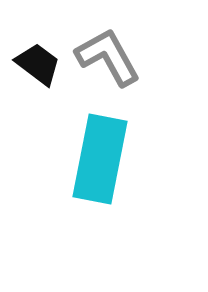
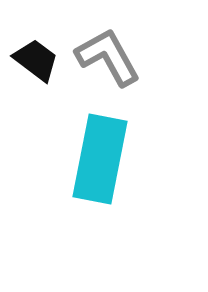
black trapezoid: moved 2 px left, 4 px up
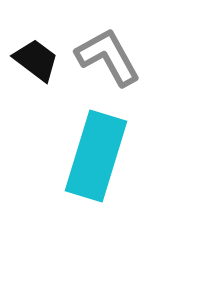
cyan rectangle: moved 4 px left, 3 px up; rotated 6 degrees clockwise
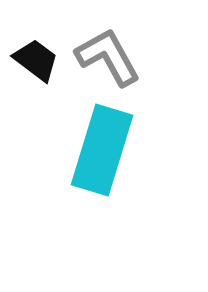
cyan rectangle: moved 6 px right, 6 px up
